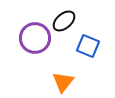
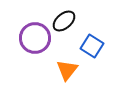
blue square: moved 4 px right; rotated 10 degrees clockwise
orange triangle: moved 4 px right, 12 px up
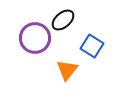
black ellipse: moved 1 px left, 1 px up
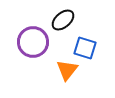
purple circle: moved 2 px left, 4 px down
blue square: moved 7 px left, 2 px down; rotated 15 degrees counterclockwise
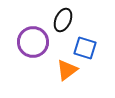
black ellipse: rotated 25 degrees counterclockwise
orange triangle: rotated 15 degrees clockwise
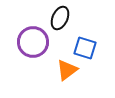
black ellipse: moved 3 px left, 2 px up
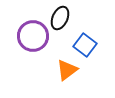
purple circle: moved 6 px up
blue square: moved 3 px up; rotated 20 degrees clockwise
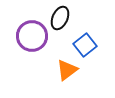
purple circle: moved 1 px left
blue square: rotated 15 degrees clockwise
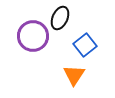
purple circle: moved 1 px right
orange triangle: moved 7 px right, 5 px down; rotated 20 degrees counterclockwise
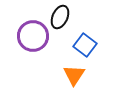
black ellipse: moved 1 px up
blue square: rotated 15 degrees counterclockwise
